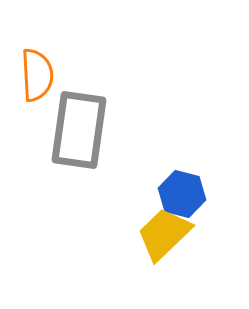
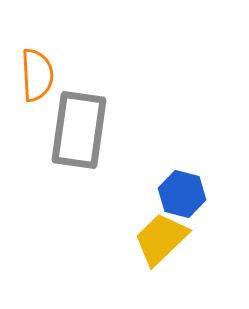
yellow trapezoid: moved 3 px left, 5 px down
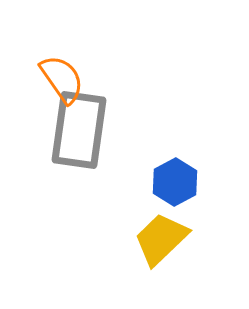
orange semicircle: moved 25 px right, 4 px down; rotated 32 degrees counterclockwise
blue hexagon: moved 7 px left, 12 px up; rotated 18 degrees clockwise
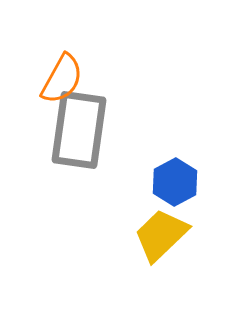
orange semicircle: rotated 64 degrees clockwise
yellow trapezoid: moved 4 px up
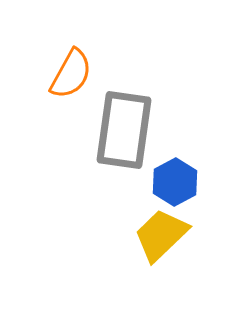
orange semicircle: moved 9 px right, 5 px up
gray rectangle: moved 45 px right
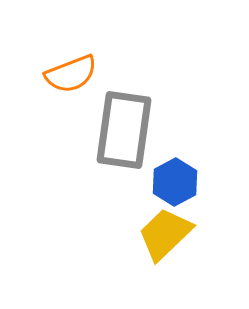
orange semicircle: rotated 40 degrees clockwise
yellow trapezoid: moved 4 px right, 1 px up
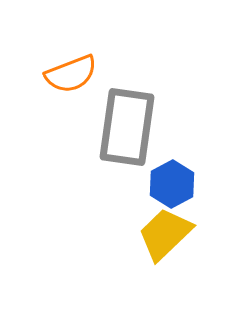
gray rectangle: moved 3 px right, 3 px up
blue hexagon: moved 3 px left, 2 px down
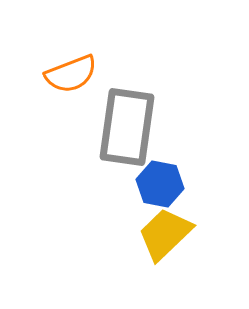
blue hexagon: moved 12 px left; rotated 21 degrees counterclockwise
